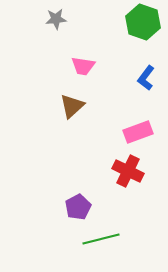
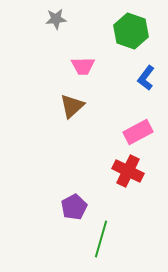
green hexagon: moved 12 px left, 9 px down
pink trapezoid: rotated 10 degrees counterclockwise
pink rectangle: rotated 8 degrees counterclockwise
purple pentagon: moved 4 px left
green line: rotated 60 degrees counterclockwise
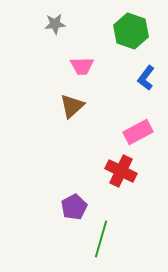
gray star: moved 1 px left, 5 px down
pink trapezoid: moved 1 px left
red cross: moved 7 px left
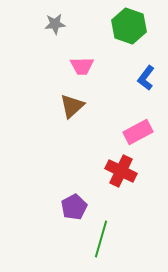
green hexagon: moved 2 px left, 5 px up
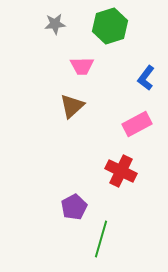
green hexagon: moved 19 px left; rotated 24 degrees clockwise
pink rectangle: moved 1 px left, 8 px up
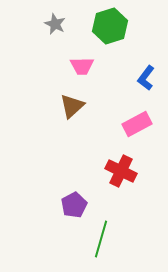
gray star: rotated 30 degrees clockwise
purple pentagon: moved 2 px up
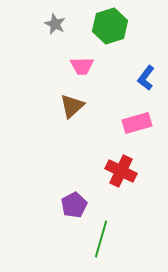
pink rectangle: moved 1 px up; rotated 12 degrees clockwise
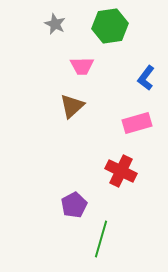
green hexagon: rotated 8 degrees clockwise
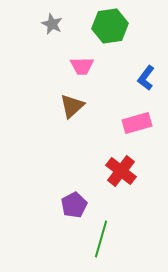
gray star: moved 3 px left
red cross: rotated 12 degrees clockwise
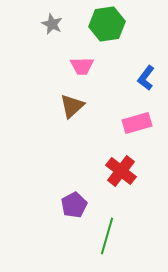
green hexagon: moved 3 px left, 2 px up
green line: moved 6 px right, 3 px up
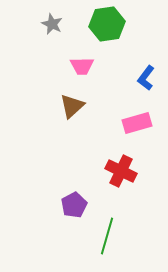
red cross: rotated 12 degrees counterclockwise
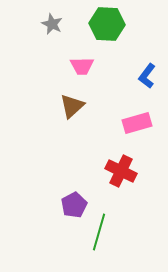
green hexagon: rotated 12 degrees clockwise
blue L-shape: moved 1 px right, 2 px up
green line: moved 8 px left, 4 px up
